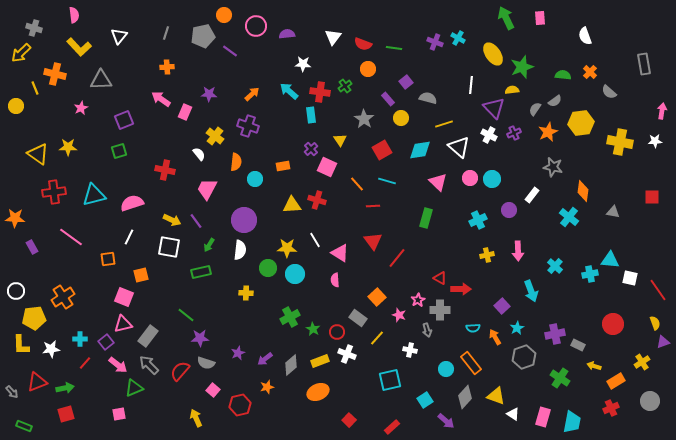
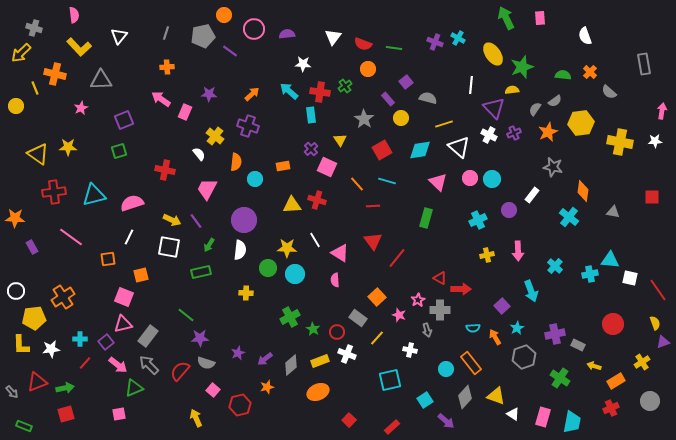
pink circle at (256, 26): moved 2 px left, 3 px down
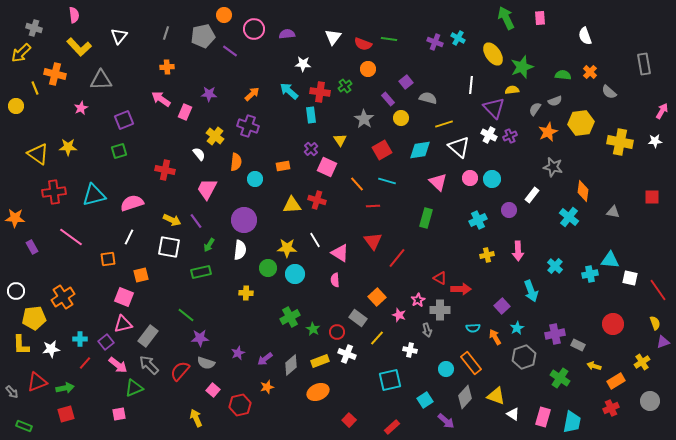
green line at (394, 48): moved 5 px left, 9 px up
gray semicircle at (555, 101): rotated 16 degrees clockwise
pink arrow at (662, 111): rotated 21 degrees clockwise
purple cross at (514, 133): moved 4 px left, 3 px down
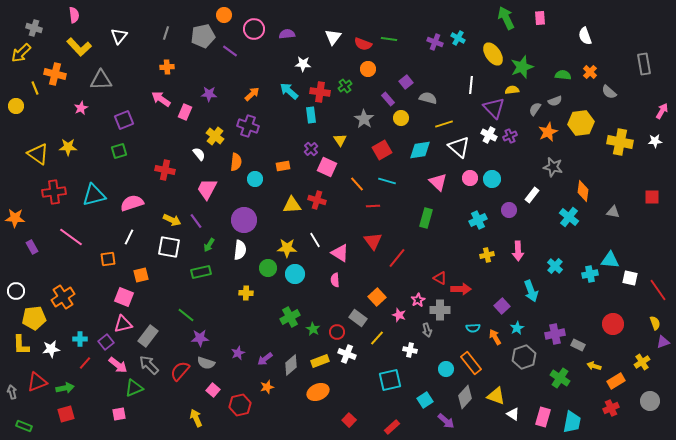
gray arrow at (12, 392): rotated 152 degrees counterclockwise
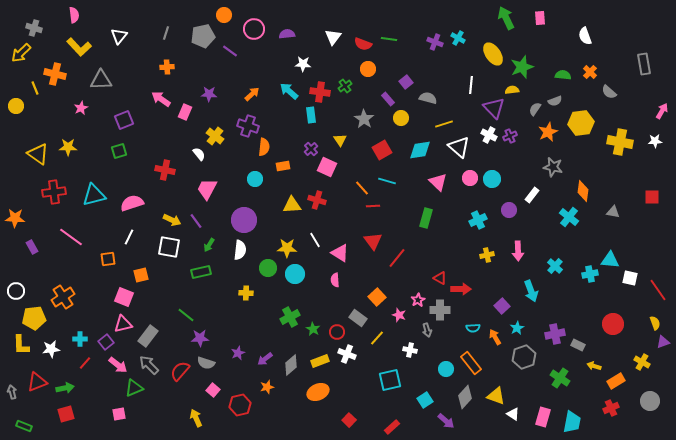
orange semicircle at (236, 162): moved 28 px right, 15 px up
orange line at (357, 184): moved 5 px right, 4 px down
yellow cross at (642, 362): rotated 28 degrees counterclockwise
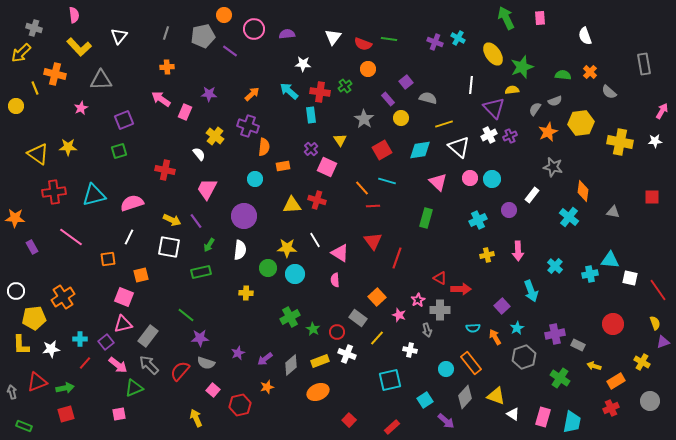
white cross at (489, 135): rotated 35 degrees clockwise
purple circle at (244, 220): moved 4 px up
red line at (397, 258): rotated 20 degrees counterclockwise
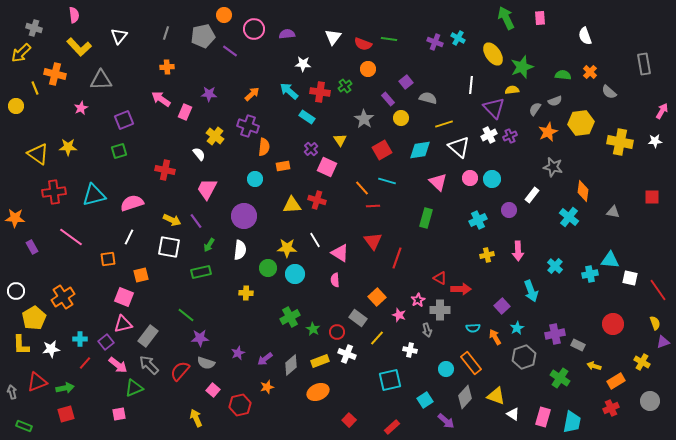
cyan rectangle at (311, 115): moved 4 px left, 2 px down; rotated 49 degrees counterclockwise
yellow pentagon at (34, 318): rotated 25 degrees counterclockwise
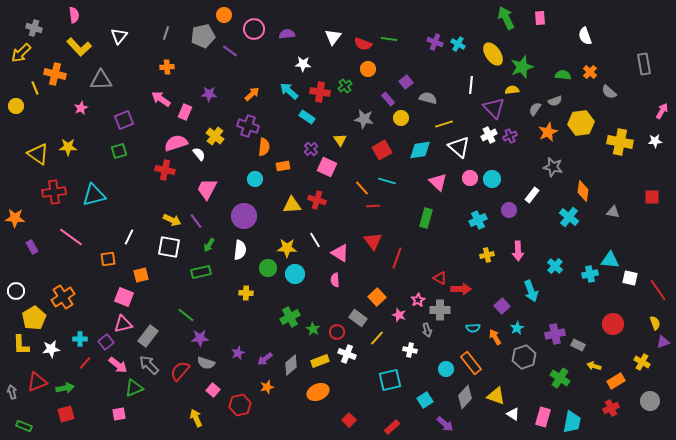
cyan cross at (458, 38): moved 6 px down
gray star at (364, 119): rotated 24 degrees counterclockwise
pink semicircle at (132, 203): moved 44 px right, 60 px up
purple arrow at (446, 421): moved 1 px left, 3 px down
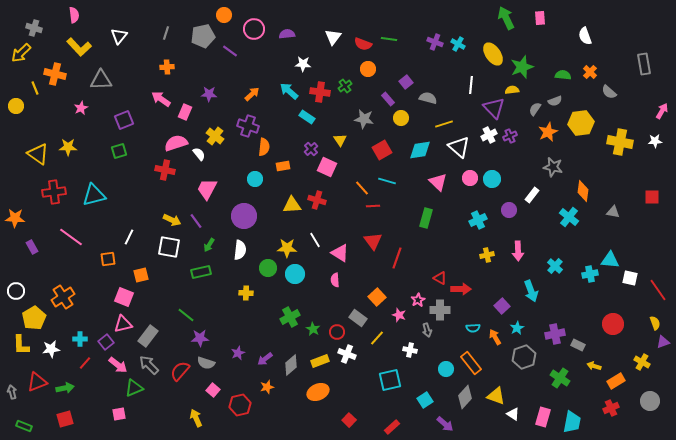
red square at (66, 414): moved 1 px left, 5 px down
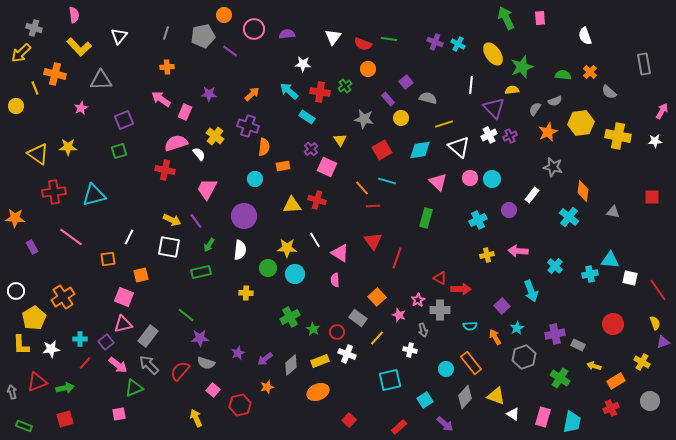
yellow cross at (620, 142): moved 2 px left, 6 px up
pink arrow at (518, 251): rotated 96 degrees clockwise
cyan semicircle at (473, 328): moved 3 px left, 2 px up
gray arrow at (427, 330): moved 4 px left
red rectangle at (392, 427): moved 7 px right
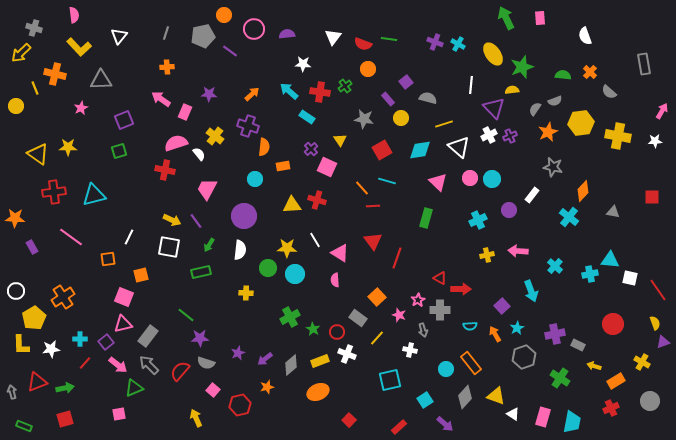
orange diamond at (583, 191): rotated 35 degrees clockwise
orange arrow at (495, 337): moved 3 px up
